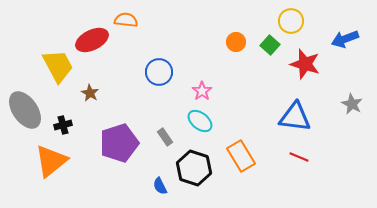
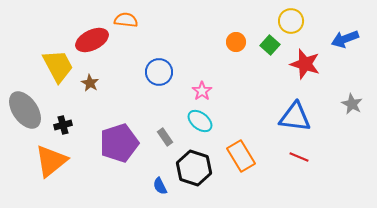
brown star: moved 10 px up
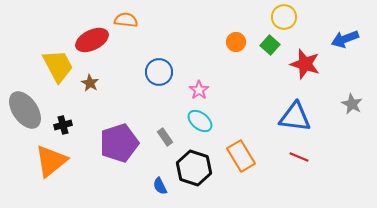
yellow circle: moved 7 px left, 4 px up
pink star: moved 3 px left, 1 px up
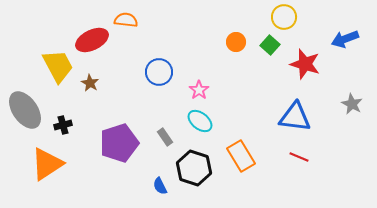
orange triangle: moved 4 px left, 3 px down; rotated 6 degrees clockwise
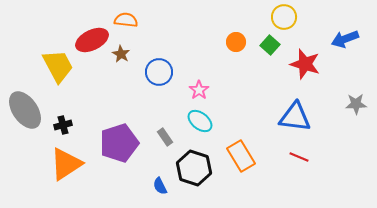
brown star: moved 31 px right, 29 px up
gray star: moved 4 px right; rotated 30 degrees counterclockwise
orange triangle: moved 19 px right
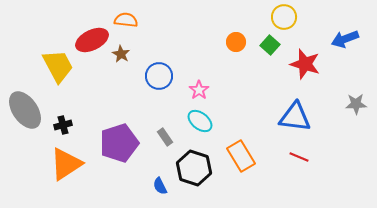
blue circle: moved 4 px down
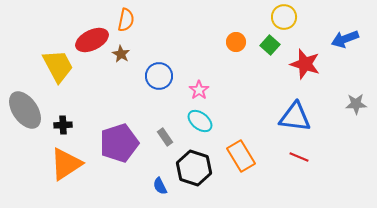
orange semicircle: rotated 95 degrees clockwise
black cross: rotated 12 degrees clockwise
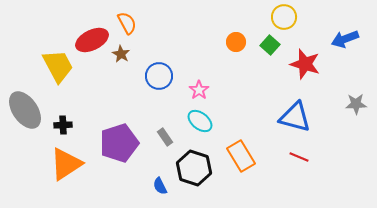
orange semicircle: moved 1 px right, 3 px down; rotated 40 degrees counterclockwise
blue triangle: rotated 8 degrees clockwise
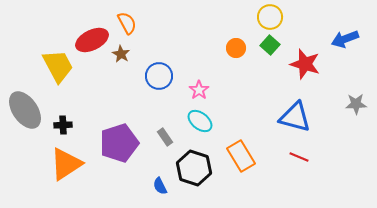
yellow circle: moved 14 px left
orange circle: moved 6 px down
